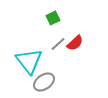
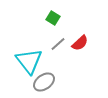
green square: rotated 32 degrees counterclockwise
red semicircle: moved 5 px right
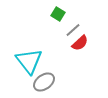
green square: moved 5 px right, 4 px up
gray line: moved 15 px right, 14 px up
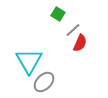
red semicircle: rotated 24 degrees counterclockwise
cyan triangle: rotated 8 degrees clockwise
gray ellipse: rotated 10 degrees counterclockwise
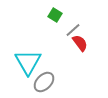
green square: moved 3 px left, 1 px down
red semicircle: rotated 60 degrees counterclockwise
cyan triangle: moved 1 px left, 1 px down
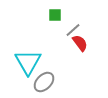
green square: rotated 32 degrees counterclockwise
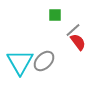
red semicircle: moved 2 px left, 1 px up
cyan triangle: moved 8 px left
gray ellipse: moved 21 px up
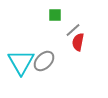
red semicircle: rotated 132 degrees counterclockwise
cyan triangle: moved 1 px right
